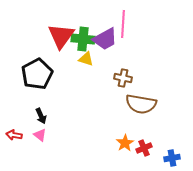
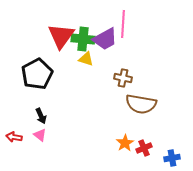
red arrow: moved 2 px down
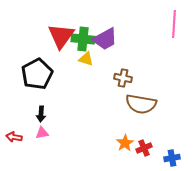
pink line: moved 51 px right
black arrow: moved 2 px up; rotated 28 degrees clockwise
pink triangle: moved 2 px right, 2 px up; rotated 48 degrees counterclockwise
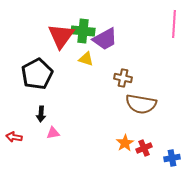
green cross: moved 8 px up
pink triangle: moved 11 px right
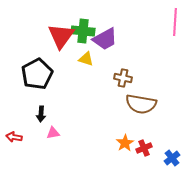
pink line: moved 1 px right, 2 px up
blue cross: rotated 28 degrees counterclockwise
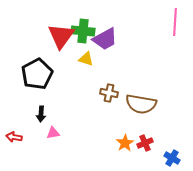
brown cross: moved 14 px left, 15 px down
red cross: moved 1 px right, 5 px up
blue cross: rotated 21 degrees counterclockwise
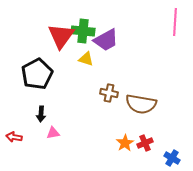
purple trapezoid: moved 1 px right, 1 px down
